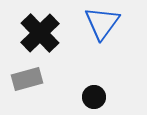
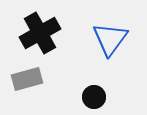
blue triangle: moved 8 px right, 16 px down
black cross: rotated 15 degrees clockwise
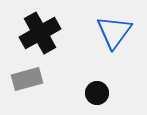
blue triangle: moved 4 px right, 7 px up
black circle: moved 3 px right, 4 px up
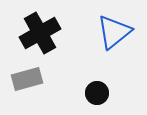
blue triangle: rotated 15 degrees clockwise
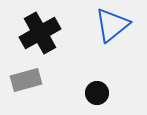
blue triangle: moved 2 px left, 7 px up
gray rectangle: moved 1 px left, 1 px down
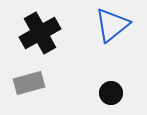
gray rectangle: moved 3 px right, 3 px down
black circle: moved 14 px right
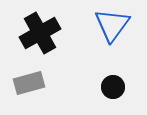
blue triangle: rotated 15 degrees counterclockwise
black circle: moved 2 px right, 6 px up
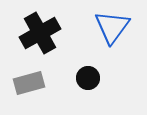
blue triangle: moved 2 px down
black circle: moved 25 px left, 9 px up
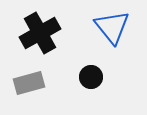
blue triangle: rotated 15 degrees counterclockwise
black circle: moved 3 px right, 1 px up
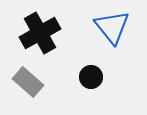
gray rectangle: moved 1 px left, 1 px up; rotated 56 degrees clockwise
